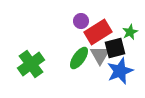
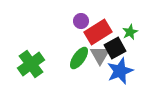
black square: rotated 15 degrees counterclockwise
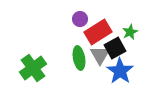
purple circle: moved 1 px left, 2 px up
green ellipse: rotated 45 degrees counterclockwise
green cross: moved 2 px right, 4 px down
blue star: rotated 16 degrees counterclockwise
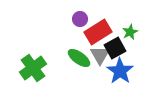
green ellipse: rotated 45 degrees counterclockwise
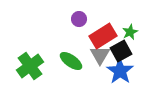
purple circle: moved 1 px left
red rectangle: moved 5 px right, 4 px down
black square: moved 6 px right, 3 px down
green ellipse: moved 8 px left, 3 px down
green cross: moved 3 px left, 2 px up
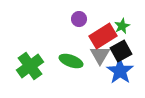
green star: moved 8 px left, 6 px up
green ellipse: rotated 15 degrees counterclockwise
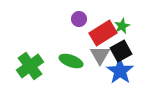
red rectangle: moved 3 px up
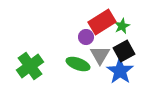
purple circle: moved 7 px right, 18 px down
red rectangle: moved 1 px left, 11 px up
black square: moved 3 px right
green ellipse: moved 7 px right, 3 px down
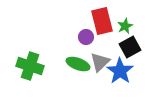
red rectangle: moved 1 px up; rotated 72 degrees counterclockwise
green star: moved 3 px right
black square: moved 6 px right, 4 px up
gray triangle: moved 7 px down; rotated 15 degrees clockwise
green cross: rotated 36 degrees counterclockwise
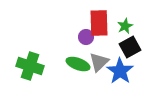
red rectangle: moved 3 px left, 2 px down; rotated 12 degrees clockwise
gray triangle: moved 1 px left
